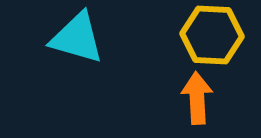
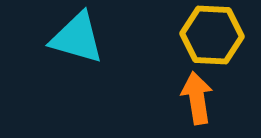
orange arrow: rotated 6 degrees counterclockwise
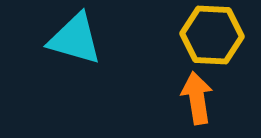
cyan triangle: moved 2 px left, 1 px down
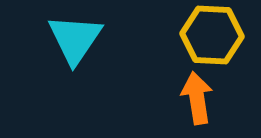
cyan triangle: rotated 48 degrees clockwise
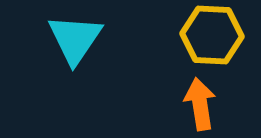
orange arrow: moved 3 px right, 6 px down
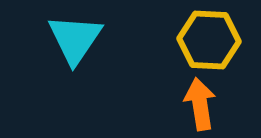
yellow hexagon: moved 3 px left, 5 px down
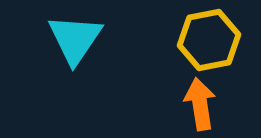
yellow hexagon: rotated 14 degrees counterclockwise
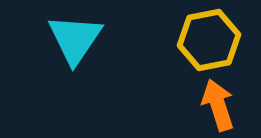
orange arrow: moved 18 px right, 1 px down; rotated 9 degrees counterclockwise
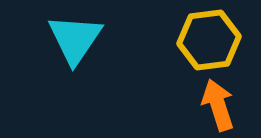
yellow hexagon: rotated 4 degrees clockwise
